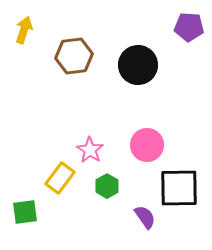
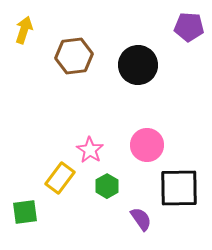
purple semicircle: moved 4 px left, 2 px down
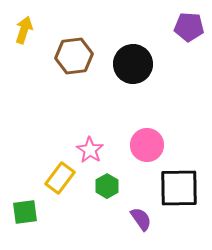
black circle: moved 5 px left, 1 px up
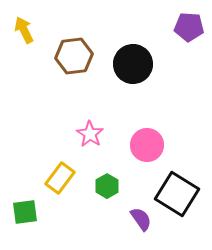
yellow arrow: rotated 44 degrees counterclockwise
pink star: moved 16 px up
black square: moved 2 px left, 6 px down; rotated 33 degrees clockwise
